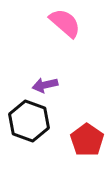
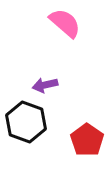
black hexagon: moved 3 px left, 1 px down
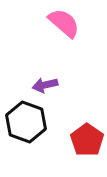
pink semicircle: moved 1 px left
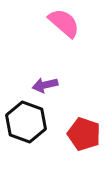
red pentagon: moved 3 px left, 6 px up; rotated 16 degrees counterclockwise
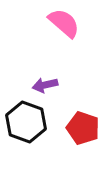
red pentagon: moved 1 px left, 6 px up
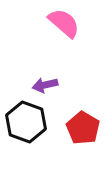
red pentagon: rotated 12 degrees clockwise
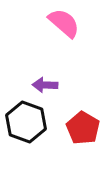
purple arrow: rotated 15 degrees clockwise
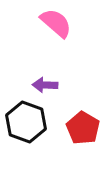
pink semicircle: moved 8 px left
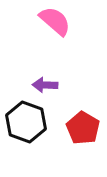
pink semicircle: moved 1 px left, 2 px up
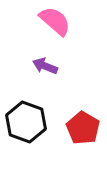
purple arrow: moved 19 px up; rotated 20 degrees clockwise
